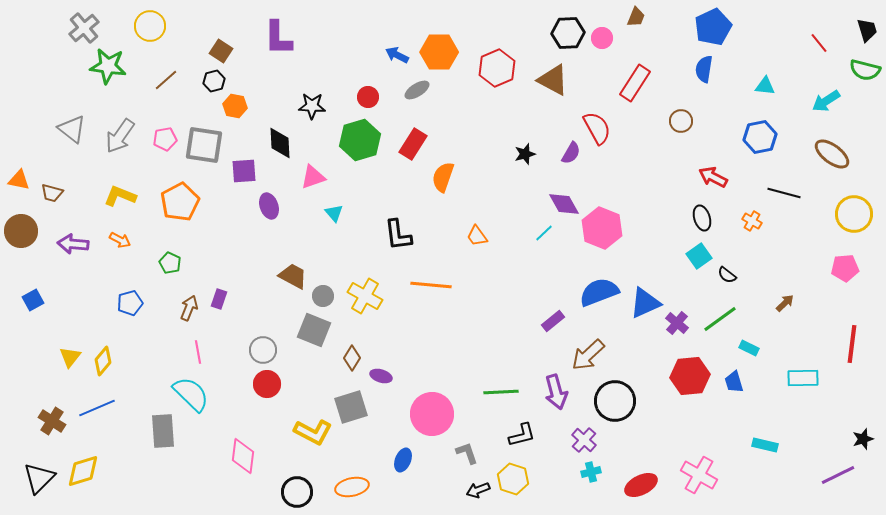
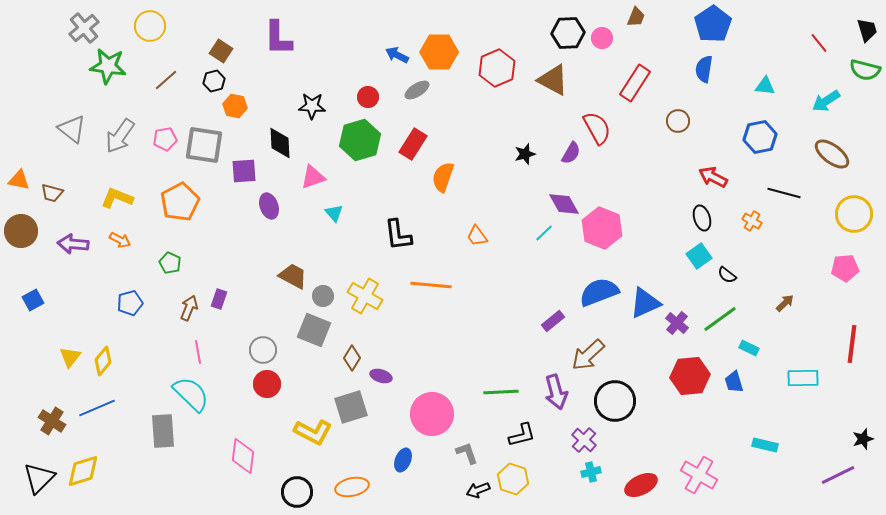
blue pentagon at (713, 27): moved 3 px up; rotated 9 degrees counterclockwise
brown circle at (681, 121): moved 3 px left
yellow L-shape at (120, 196): moved 3 px left, 2 px down
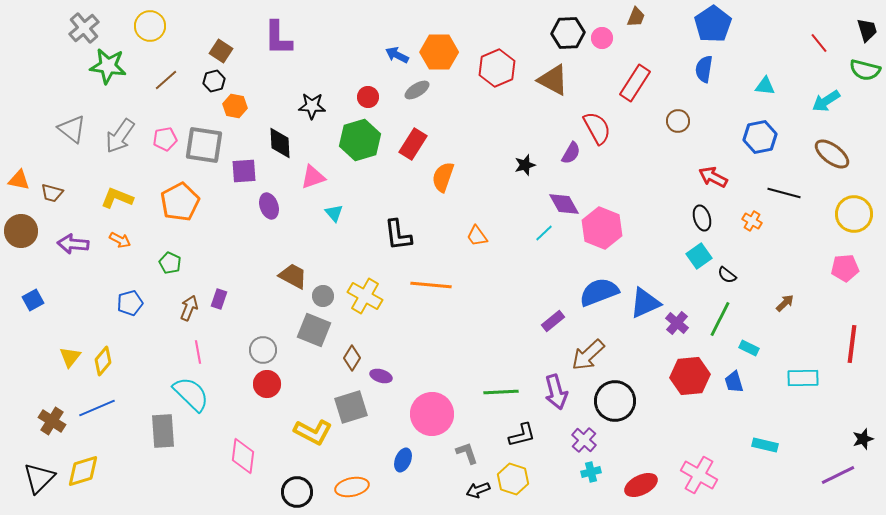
black star at (525, 154): moved 11 px down
green line at (720, 319): rotated 27 degrees counterclockwise
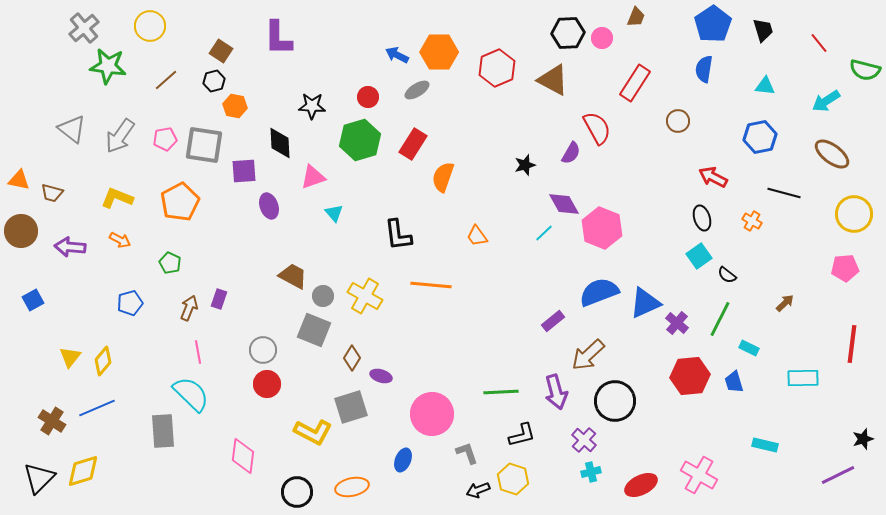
black trapezoid at (867, 30): moved 104 px left
purple arrow at (73, 244): moved 3 px left, 3 px down
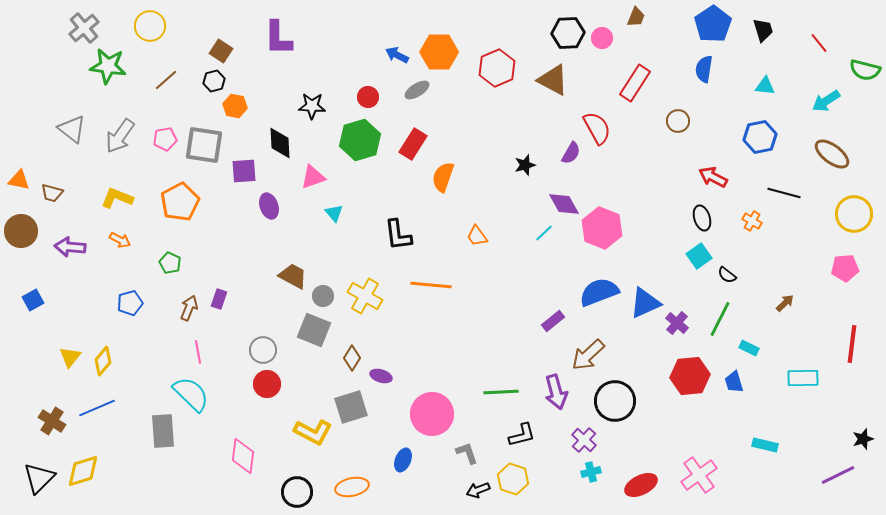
pink cross at (699, 475): rotated 24 degrees clockwise
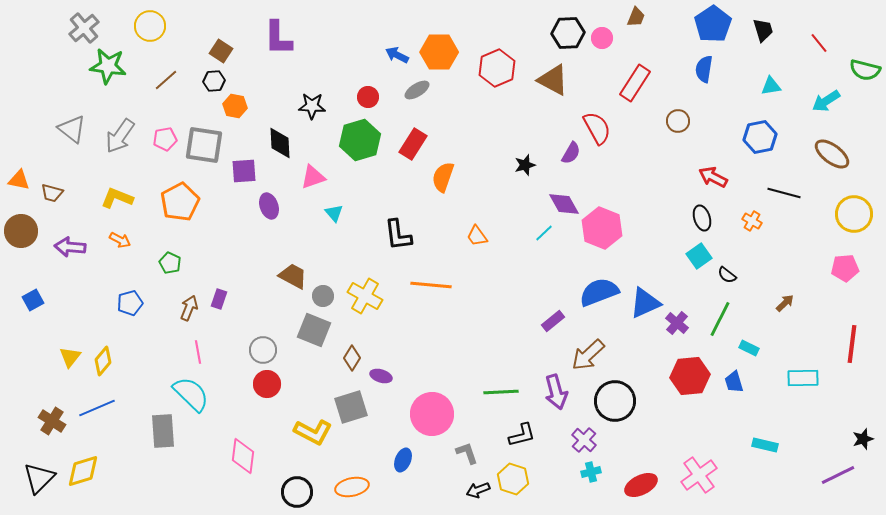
black hexagon at (214, 81): rotated 10 degrees clockwise
cyan triangle at (765, 86): moved 6 px right; rotated 15 degrees counterclockwise
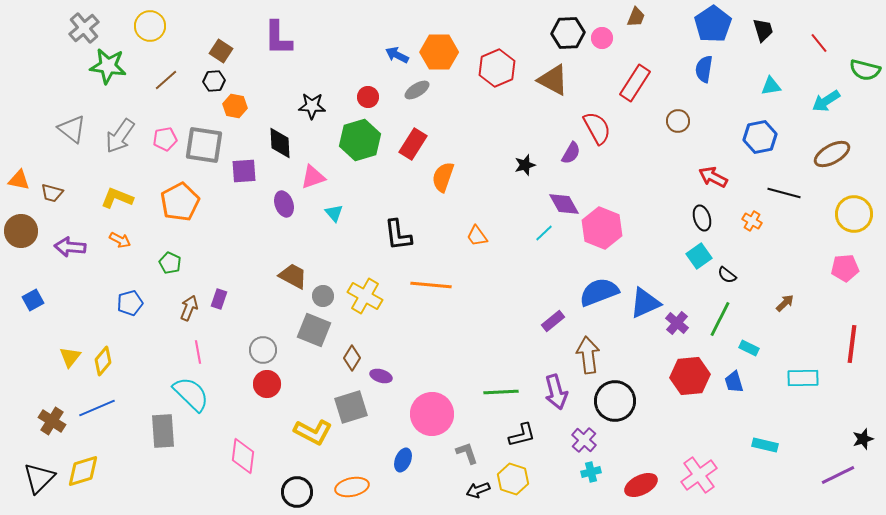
brown ellipse at (832, 154): rotated 66 degrees counterclockwise
purple ellipse at (269, 206): moved 15 px right, 2 px up
brown arrow at (588, 355): rotated 126 degrees clockwise
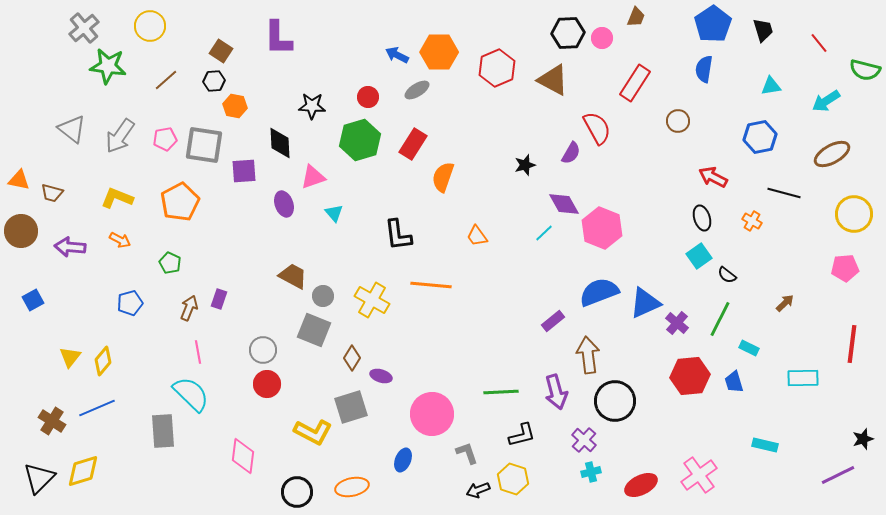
yellow cross at (365, 296): moved 7 px right, 4 px down
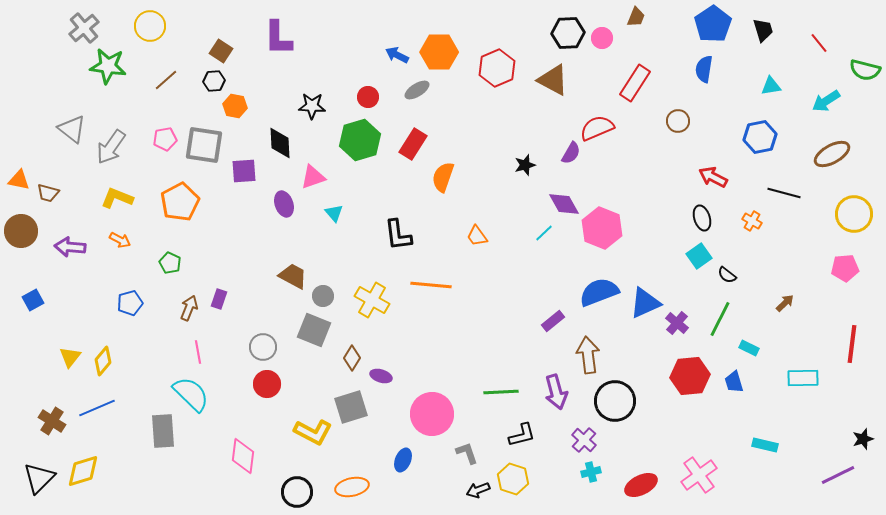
red semicircle at (597, 128): rotated 84 degrees counterclockwise
gray arrow at (120, 136): moved 9 px left, 11 px down
brown trapezoid at (52, 193): moved 4 px left
gray circle at (263, 350): moved 3 px up
